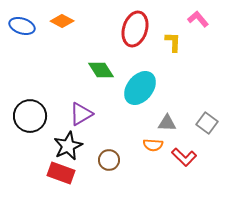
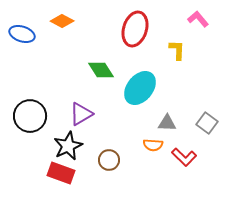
blue ellipse: moved 8 px down
yellow L-shape: moved 4 px right, 8 px down
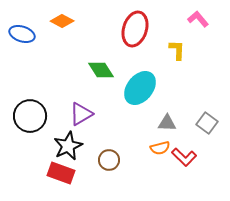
orange semicircle: moved 7 px right, 3 px down; rotated 18 degrees counterclockwise
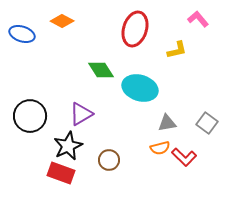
yellow L-shape: rotated 75 degrees clockwise
cyan ellipse: rotated 68 degrees clockwise
gray triangle: rotated 12 degrees counterclockwise
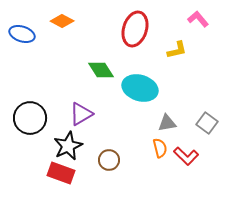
black circle: moved 2 px down
orange semicircle: rotated 90 degrees counterclockwise
red L-shape: moved 2 px right, 1 px up
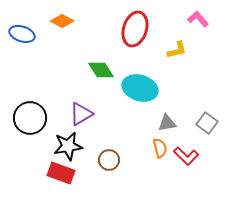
black star: rotated 16 degrees clockwise
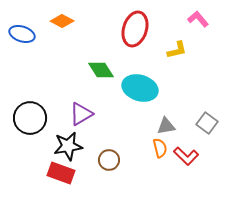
gray triangle: moved 1 px left, 3 px down
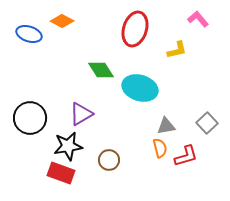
blue ellipse: moved 7 px right
gray square: rotated 10 degrees clockwise
red L-shape: rotated 60 degrees counterclockwise
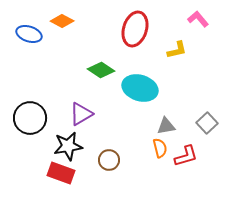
green diamond: rotated 24 degrees counterclockwise
